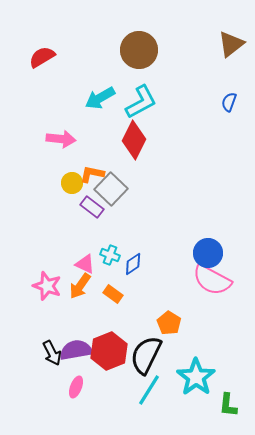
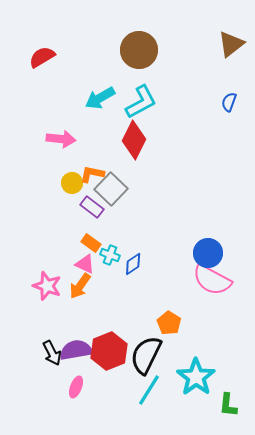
orange rectangle: moved 22 px left, 51 px up
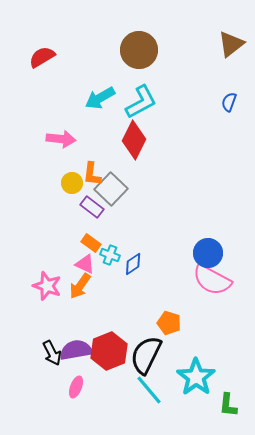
orange L-shape: rotated 95 degrees counterclockwise
orange pentagon: rotated 15 degrees counterclockwise
cyan line: rotated 72 degrees counterclockwise
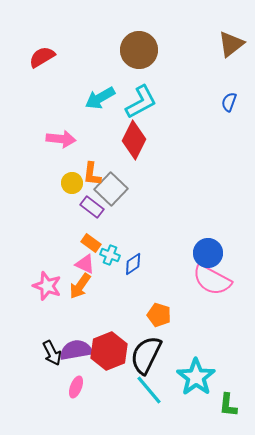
orange pentagon: moved 10 px left, 8 px up
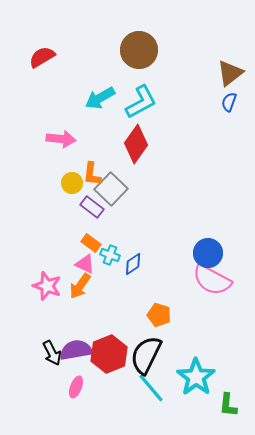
brown triangle: moved 1 px left, 29 px down
red diamond: moved 2 px right, 4 px down; rotated 9 degrees clockwise
red hexagon: moved 3 px down
cyan line: moved 2 px right, 2 px up
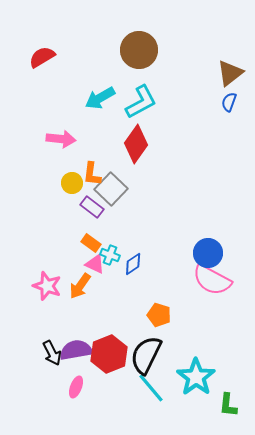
pink triangle: moved 10 px right
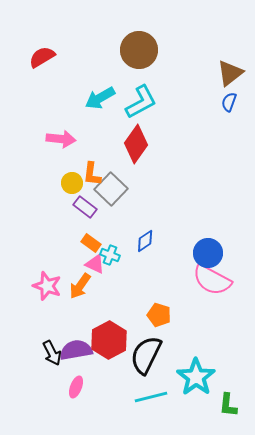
purple rectangle: moved 7 px left
blue diamond: moved 12 px right, 23 px up
red hexagon: moved 14 px up; rotated 6 degrees counterclockwise
cyan line: moved 9 px down; rotated 64 degrees counterclockwise
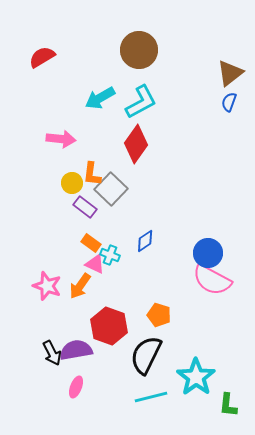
red hexagon: moved 14 px up; rotated 12 degrees counterclockwise
